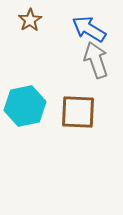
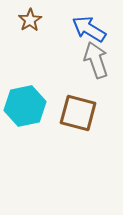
brown square: moved 1 px down; rotated 12 degrees clockwise
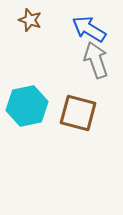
brown star: rotated 20 degrees counterclockwise
cyan hexagon: moved 2 px right
